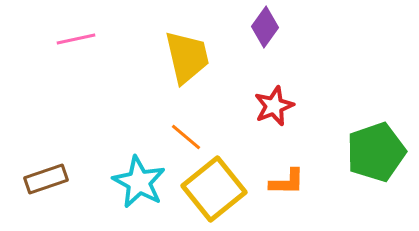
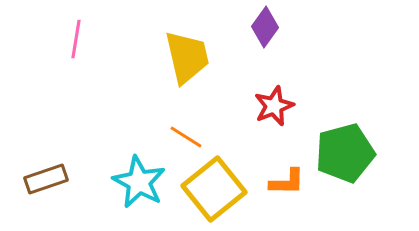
pink line: rotated 69 degrees counterclockwise
orange line: rotated 8 degrees counterclockwise
green pentagon: moved 31 px left, 1 px down; rotated 4 degrees clockwise
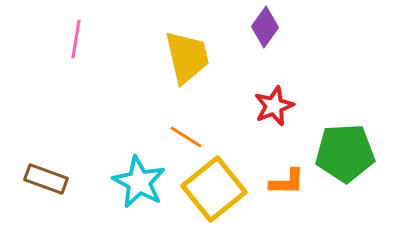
green pentagon: rotated 12 degrees clockwise
brown rectangle: rotated 39 degrees clockwise
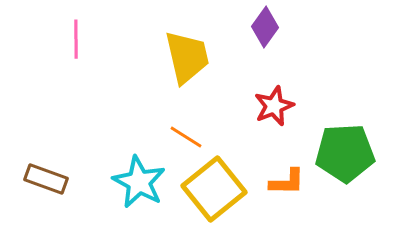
pink line: rotated 9 degrees counterclockwise
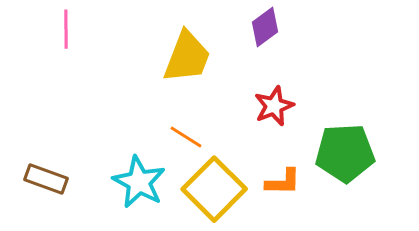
purple diamond: rotated 18 degrees clockwise
pink line: moved 10 px left, 10 px up
yellow trapezoid: rotated 34 degrees clockwise
orange L-shape: moved 4 px left
yellow square: rotated 6 degrees counterclockwise
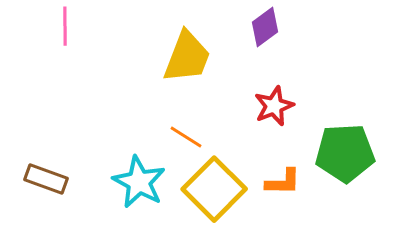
pink line: moved 1 px left, 3 px up
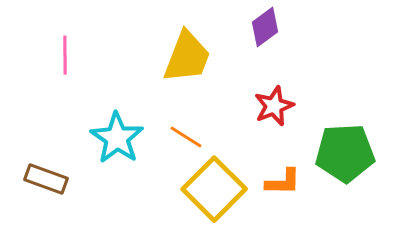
pink line: moved 29 px down
cyan star: moved 22 px left, 44 px up; rotated 6 degrees clockwise
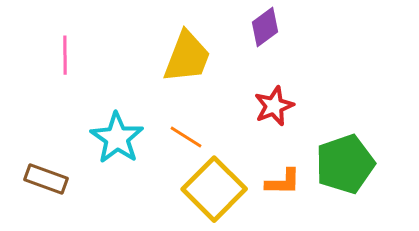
green pentagon: moved 11 px down; rotated 16 degrees counterclockwise
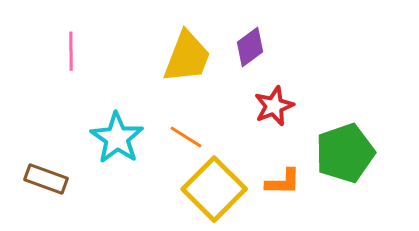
purple diamond: moved 15 px left, 20 px down
pink line: moved 6 px right, 4 px up
green pentagon: moved 11 px up
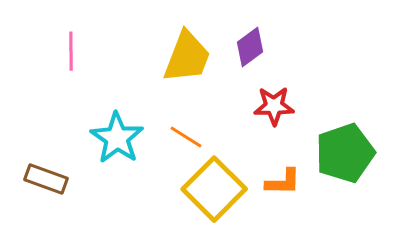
red star: rotated 21 degrees clockwise
